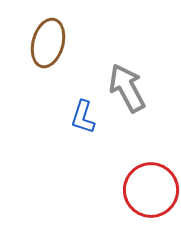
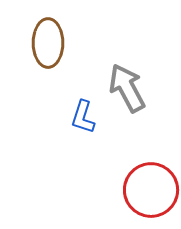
brown ellipse: rotated 15 degrees counterclockwise
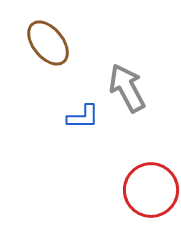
brown ellipse: rotated 39 degrees counterclockwise
blue L-shape: rotated 108 degrees counterclockwise
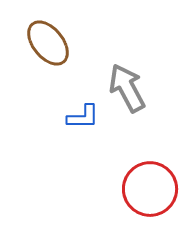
red circle: moved 1 px left, 1 px up
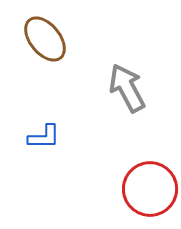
brown ellipse: moved 3 px left, 4 px up
blue L-shape: moved 39 px left, 20 px down
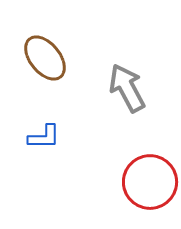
brown ellipse: moved 19 px down
red circle: moved 7 px up
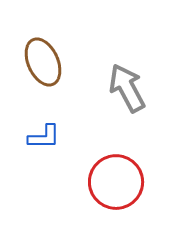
brown ellipse: moved 2 px left, 4 px down; rotated 15 degrees clockwise
red circle: moved 34 px left
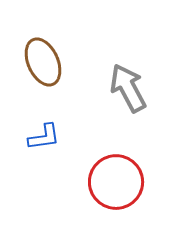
gray arrow: moved 1 px right
blue L-shape: rotated 8 degrees counterclockwise
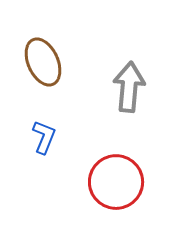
gray arrow: moved 1 px right, 1 px up; rotated 33 degrees clockwise
blue L-shape: rotated 60 degrees counterclockwise
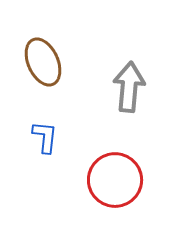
blue L-shape: moved 1 px right; rotated 16 degrees counterclockwise
red circle: moved 1 px left, 2 px up
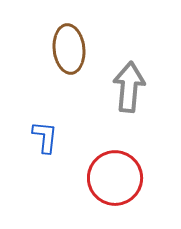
brown ellipse: moved 26 px right, 13 px up; rotated 18 degrees clockwise
red circle: moved 2 px up
